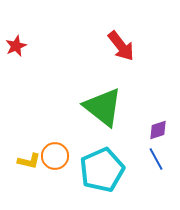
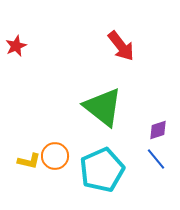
blue line: rotated 10 degrees counterclockwise
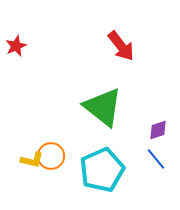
orange circle: moved 4 px left
yellow L-shape: moved 3 px right, 1 px up
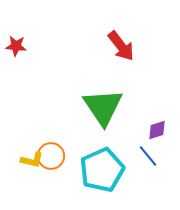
red star: rotated 30 degrees clockwise
green triangle: rotated 18 degrees clockwise
purple diamond: moved 1 px left
blue line: moved 8 px left, 3 px up
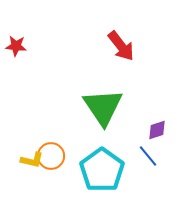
cyan pentagon: rotated 12 degrees counterclockwise
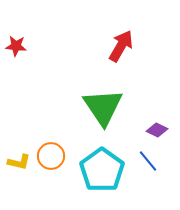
red arrow: rotated 112 degrees counterclockwise
purple diamond: rotated 45 degrees clockwise
blue line: moved 5 px down
yellow L-shape: moved 13 px left, 2 px down
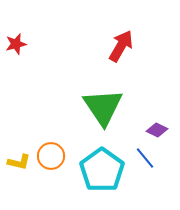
red star: moved 2 px up; rotated 20 degrees counterclockwise
blue line: moved 3 px left, 3 px up
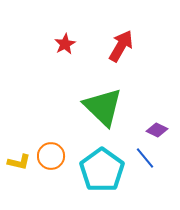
red star: moved 49 px right; rotated 15 degrees counterclockwise
green triangle: rotated 12 degrees counterclockwise
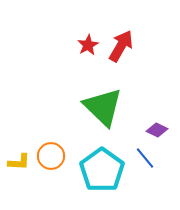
red star: moved 23 px right, 1 px down
yellow L-shape: rotated 10 degrees counterclockwise
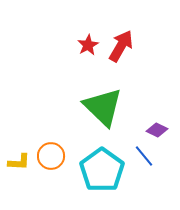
blue line: moved 1 px left, 2 px up
